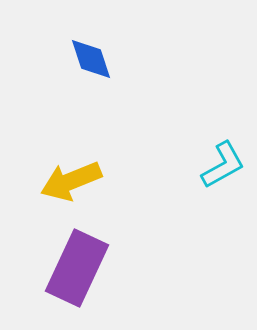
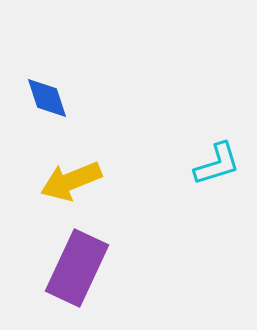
blue diamond: moved 44 px left, 39 px down
cyan L-shape: moved 6 px left, 1 px up; rotated 12 degrees clockwise
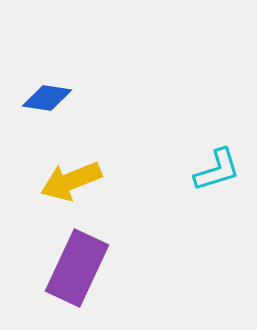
blue diamond: rotated 63 degrees counterclockwise
cyan L-shape: moved 6 px down
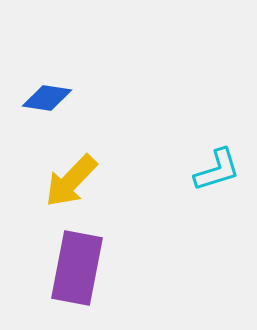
yellow arrow: rotated 24 degrees counterclockwise
purple rectangle: rotated 14 degrees counterclockwise
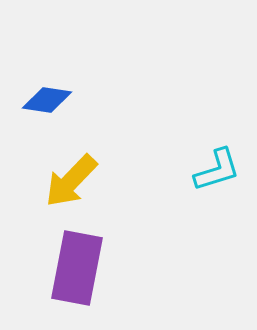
blue diamond: moved 2 px down
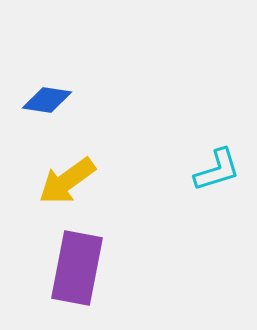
yellow arrow: moved 4 px left; rotated 10 degrees clockwise
